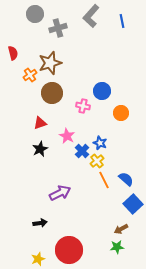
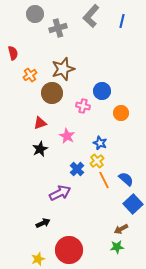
blue line: rotated 24 degrees clockwise
brown star: moved 13 px right, 6 px down
blue cross: moved 5 px left, 18 px down
black arrow: moved 3 px right; rotated 16 degrees counterclockwise
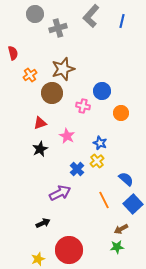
orange line: moved 20 px down
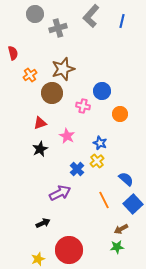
orange circle: moved 1 px left, 1 px down
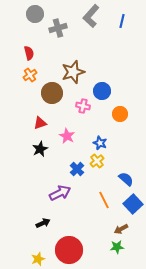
red semicircle: moved 16 px right
brown star: moved 10 px right, 3 px down
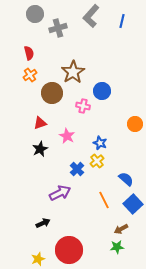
brown star: rotated 15 degrees counterclockwise
orange circle: moved 15 px right, 10 px down
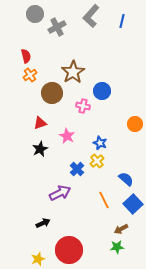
gray cross: moved 1 px left, 1 px up; rotated 12 degrees counterclockwise
red semicircle: moved 3 px left, 3 px down
